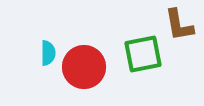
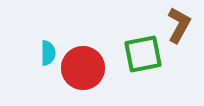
brown L-shape: rotated 141 degrees counterclockwise
red circle: moved 1 px left, 1 px down
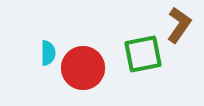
brown L-shape: rotated 6 degrees clockwise
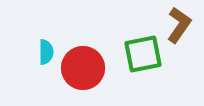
cyan semicircle: moved 2 px left, 1 px up
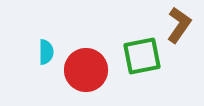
green square: moved 1 px left, 2 px down
red circle: moved 3 px right, 2 px down
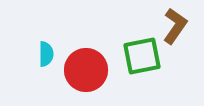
brown L-shape: moved 4 px left, 1 px down
cyan semicircle: moved 2 px down
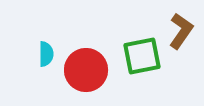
brown L-shape: moved 6 px right, 5 px down
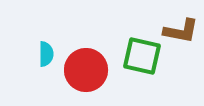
brown L-shape: rotated 66 degrees clockwise
green square: rotated 24 degrees clockwise
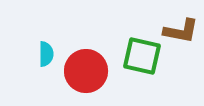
red circle: moved 1 px down
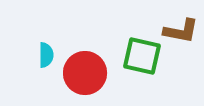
cyan semicircle: moved 1 px down
red circle: moved 1 px left, 2 px down
